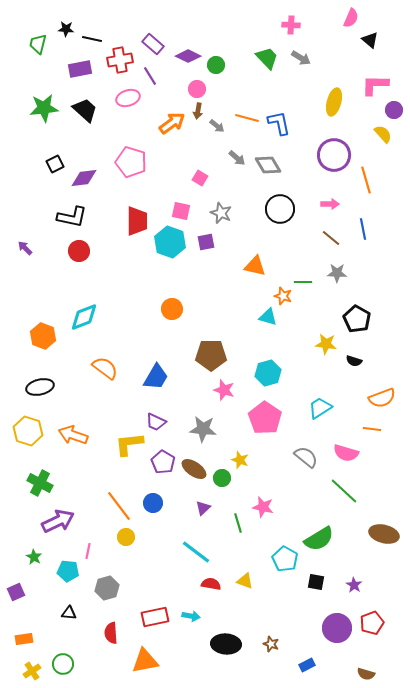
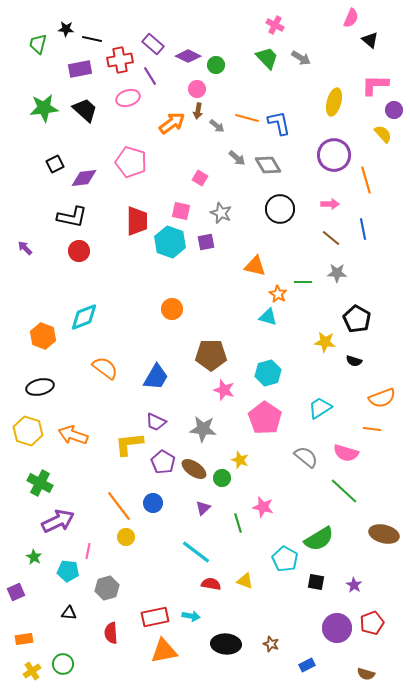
pink cross at (291, 25): moved 16 px left; rotated 24 degrees clockwise
orange star at (283, 296): moved 5 px left, 2 px up; rotated 12 degrees clockwise
yellow star at (326, 344): moved 1 px left, 2 px up
orange triangle at (145, 661): moved 19 px right, 10 px up
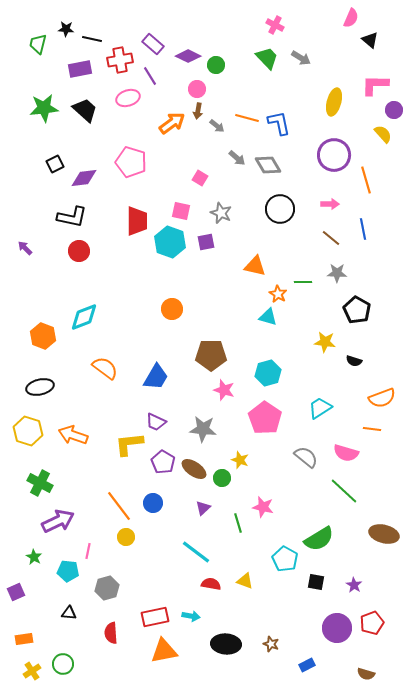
black pentagon at (357, 319): moved 9 px up
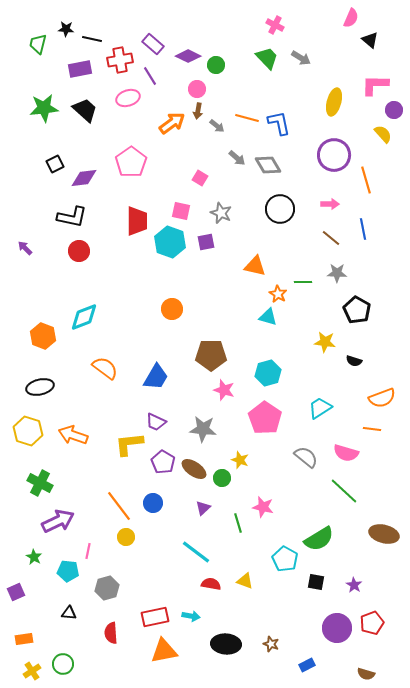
pink pentagon at (131, 162): rotated 20 degrees clockwise
